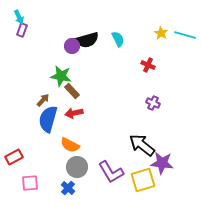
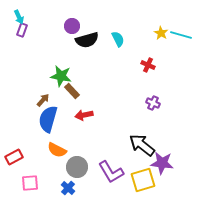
cyan line: moved 4 px left
purple circle: moved 20 px up
red arrow: moved 10 px right, 2 px down
orange semicircle: moved 13 px left, 5 px down
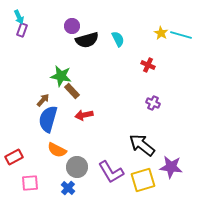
purple star: moved 9 px right, 4 px down
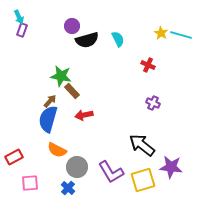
brown arrow: moved 7 px right, 1 px down
